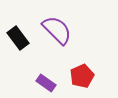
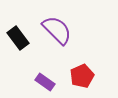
purple rectangle: moved 1 px left, 1 px up
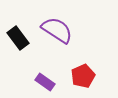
purple semicircle: rotated 12 degrees counterclockwise
red pentagon: moved 1 px right
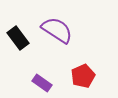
purple rectangle: moved 3 px left, 1 px down
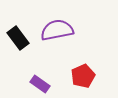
purple semicircle: rotated 44 degrees counterclockwise
purple rectangle: moved 2 px left, 1 px down
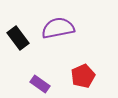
purple semicircle: moved 1 px right, 2 px up
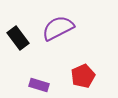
purple semicircle: rotated 16 degrees counterclockwise
purple rectangle: moved 1 px left, 1 px down; rotated 18 degrees counterclockwise
